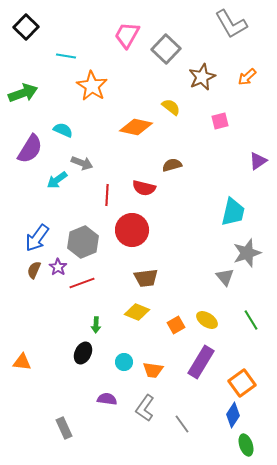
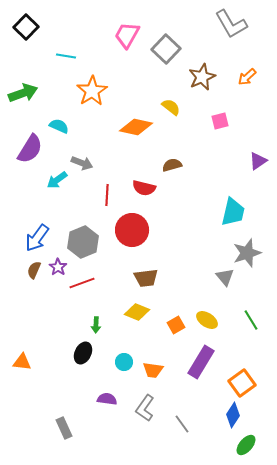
orange star at (92, 86): moved 5 px down; rotated 8 degrees clockwise
cyan semicircle at (63, 130): moved 4 px left, 4 px up
green ellipse at (246, 445): rotated 60 degrees clockwise
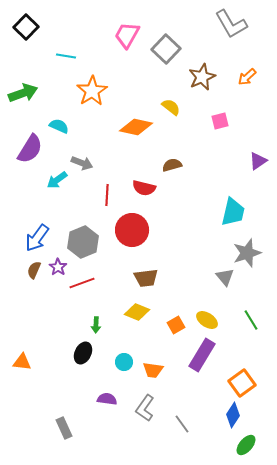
purple rectangle at (201, 362): moved 1 px right, 7 px up
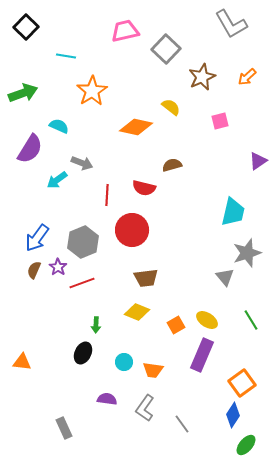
pink trapezoid at (127, 35): moved 2 px left, 4 px up; rotated 48 degrees clockwise
purple rectangle at (202, 355): rotated 8 degrees counterclockwise
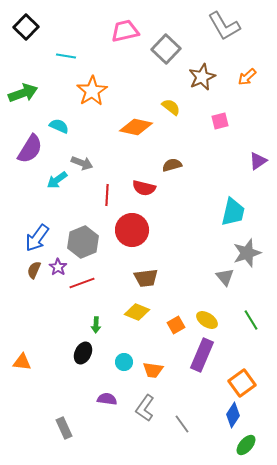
gray L-shape at (231, 24): moved 7 px left, 2 px down
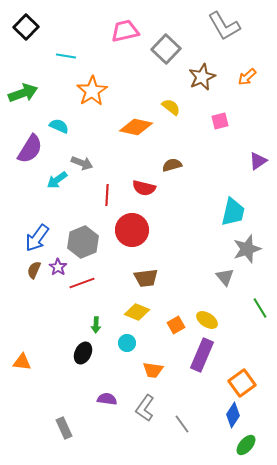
gray star at (247, 253): moved 4 px up
green line at (251, 320): moved 9 px right, 12 px up
cyan circle at (124, 362): moved 3 px right, 19 px up
